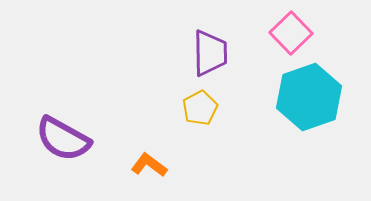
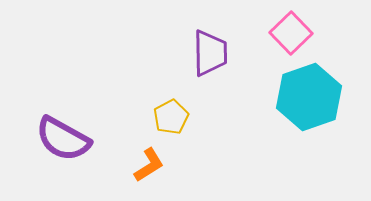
yellow pentagon: moved 29 px left, 9 px down
orange L-shape: rotated 111 degrees clockwise
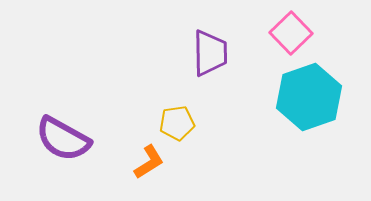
yellow pentagon: moved 6 px right, 6 px down; rotated 20 degrees clockwise
orange L-shape: moved 3 px up
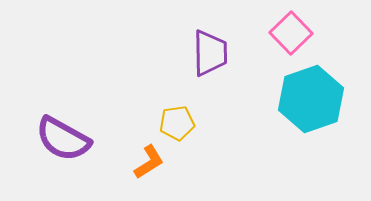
cyan hexagon: moved 2 px right, 2 px down
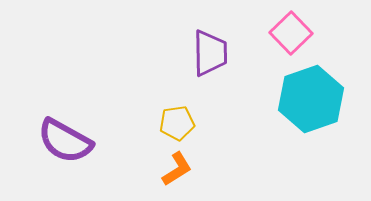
purple semicircle: moved 2 px right, 2 px down
orange L-shape: moved 28 px right, 7 px down
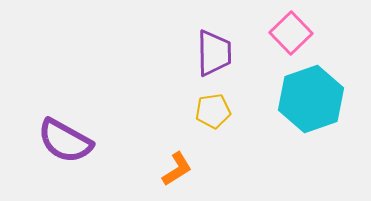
purple trapezoid: moved 4 px right
yellow pentagon: moved 36 px right, 12 px up
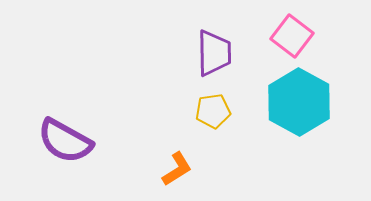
pink square: moved 1 px right, 3 px down; rotated 9 degrees counterclockwise
cyan hexagon: moved 12 px left, 3 px down; rotated 12 degrees counterclockwise
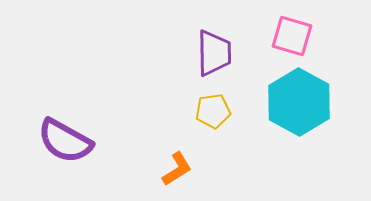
pink square: rotated 21 degrees counterclockwise
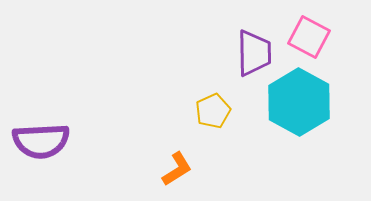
pink square: moved 17 px right, 1 px down; rotated 12 degrees clockwise
purple trapezoid: moved 40 px right
yellow pentagon: rotated 16 degrees counterclockwise
purple semicircle: moved 24 px left; rotated 32 degrees counterclockwise
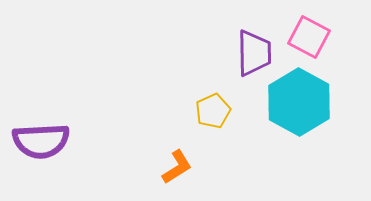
orange L-shape: moved 2 px up
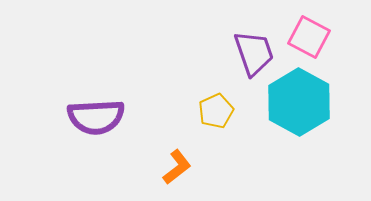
purple trapezoid: rotated 18 degrees counterclockwise
yellow pentagon: moved 3 px right
purple semicircle: moved 55 px right, 24 px up
orange L-shape: rotated 6 degrees counterclockwise
